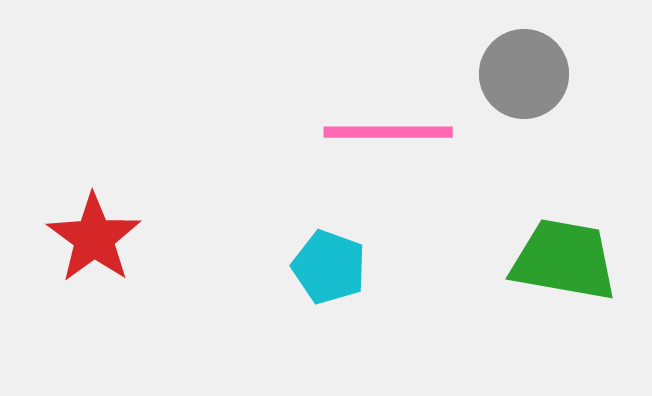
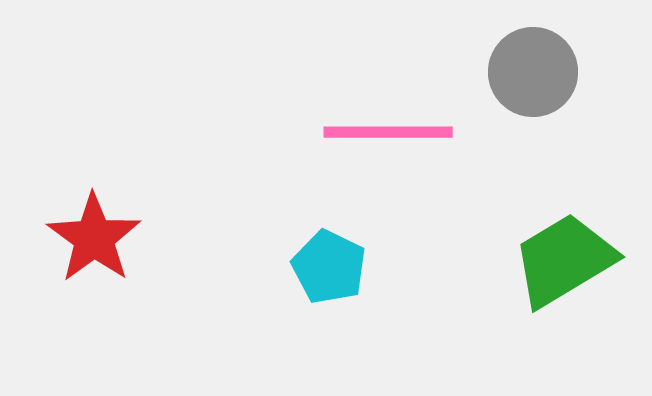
gray circle: moved 9 px right, 2 px up
green trapezoid: rotated 41 degrees counterclockwise
cyan pentagon: rotated 6 degrees clockwise
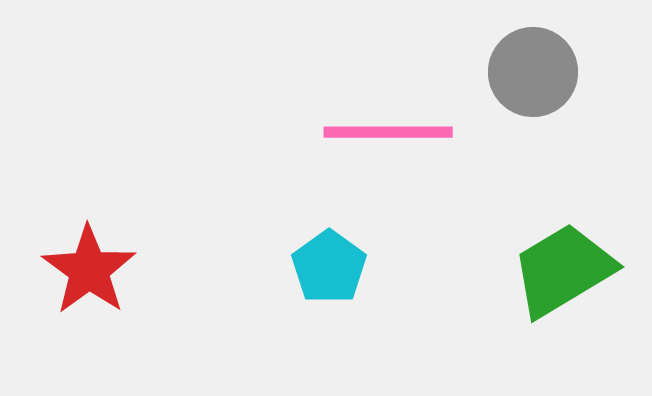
red star: moved 5 px left, 32 px down
green trapezoid: moved 1 px left, 10 px down
cyan pentagon: rotated 10 degrees clockwise
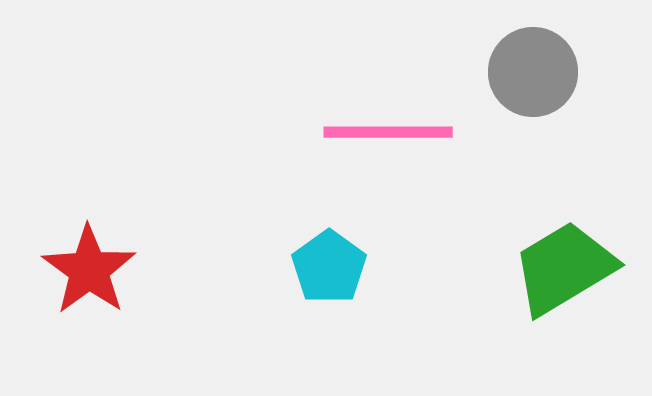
green trapezoid: moved 1 px right, 2 px up
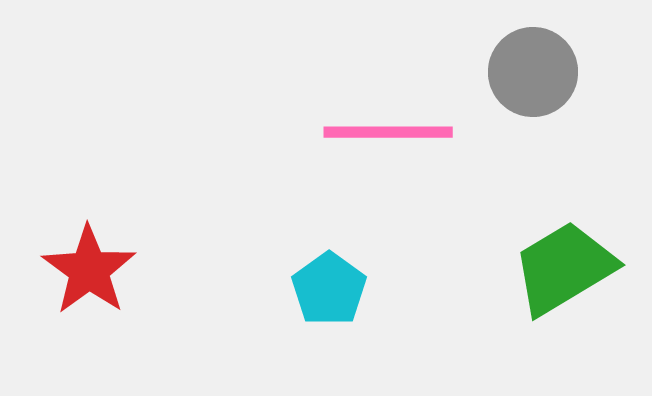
cyan pentagon: moved 22 px down
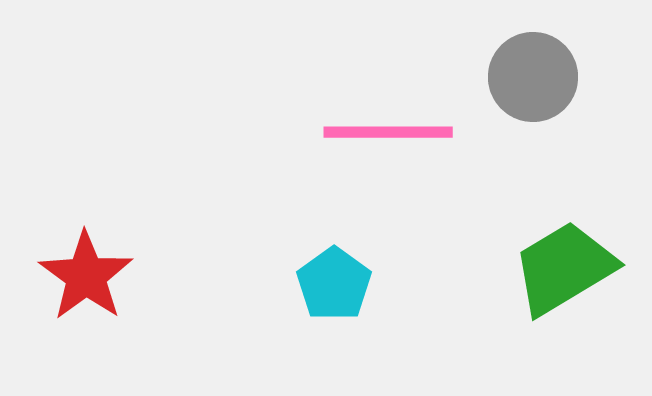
gray circle: moved 5 px down
red star: moved 3 px left, 6 px down
cyan pentagon: moved 5 px right, 5 px up
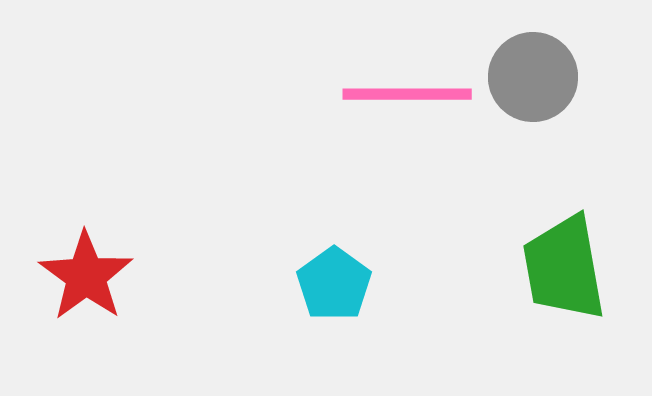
pink line: moved 19 px right, 38 px up
green trapezoid: rotated 69 degrees counterclockwise
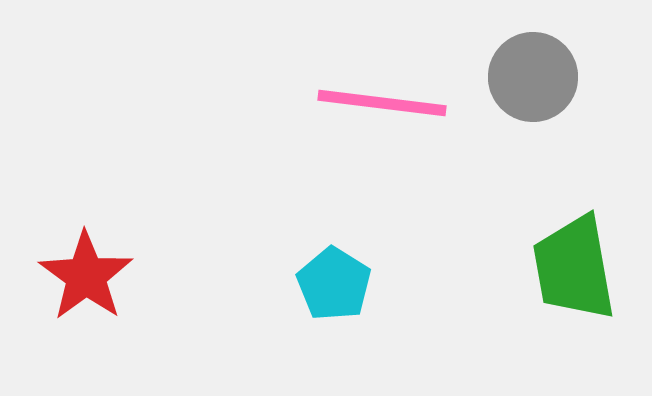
pink line: moved 25 px left, 9 px down; rotated 7 degrees clockwise
green trapezoid: moved 10 px right
cyan pentagon: rotated 4 degrees counterclockwise
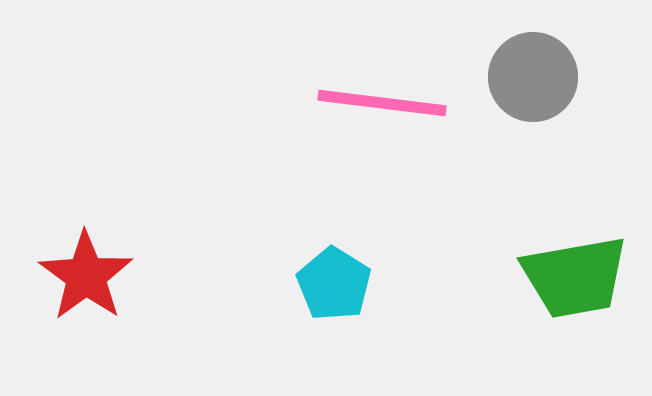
green trapezoid: moved 1 px right, 9 px down; rotated 90 degrees counterclockwise
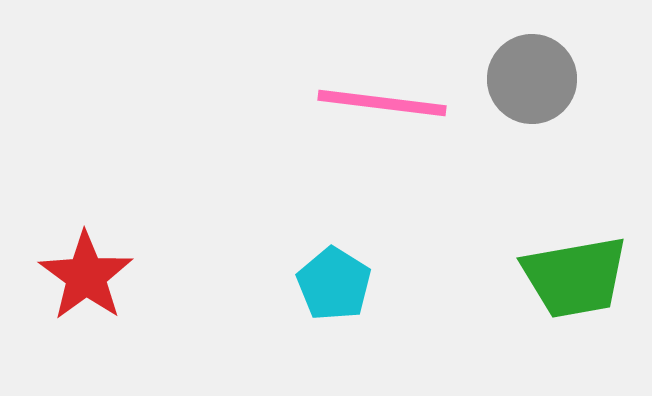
gray circle: moved 1 px left, 2 px down
